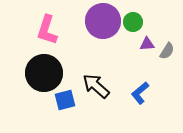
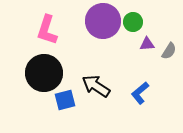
gray semicircle: moved 2 px right
black arrow: rotated 8 degrees counterclockwise
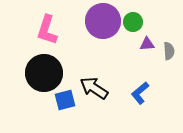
gray semicircle: rotated 36 degrees counterclockwise
black arrow: moved 2 px left, 2 px down
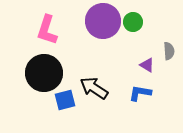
purple triangle: moved 21 px down; rotated 35 degrees clockwise
blue L-shape: rotated 50 degrees clockwise
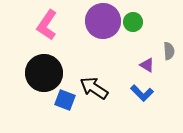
pink L-shape: moved 5 px up; rotated 16 degrees clockwise
blue L-shape: moved 2 px right; rotated 145 degrees counterclockwise
blue square: rotated 35 degrees clockwise
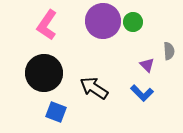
purple triangle: rotated 14 degrees clockwise
blue square: moved 9 px left, 12 px down
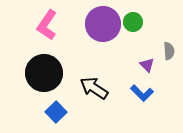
purple circle: moved 3 px down
blue square: rotated 25 degrees clockwise
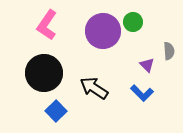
purple circle: moved 7 px down
blue square: moved 1 px up
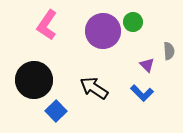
black circle: moved 10 px left, 7 px down
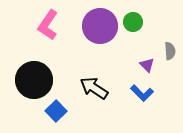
pink L-shape: moved 1 px right
purple circle: moved 3 px left, 5 px up
gray semicircle: moved 1 px right
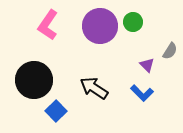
gray semicircle: rotated 36 degrees clockwise
